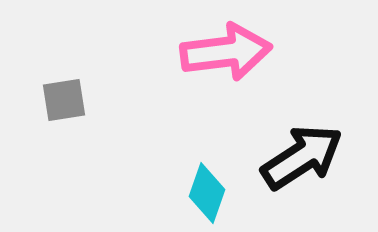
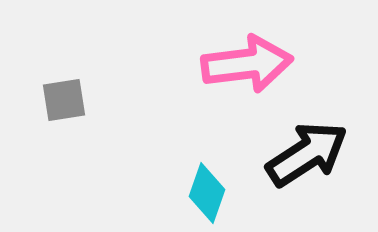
pink arrow: moved 21 px right, 12 px down
black arrow: moved 5 px right, 3 px up
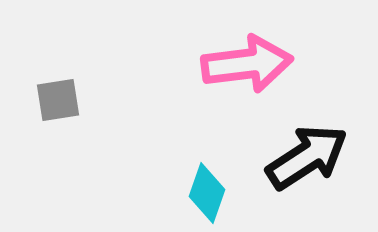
gray square: moved 6 px left
black arrow: moved 3 px down
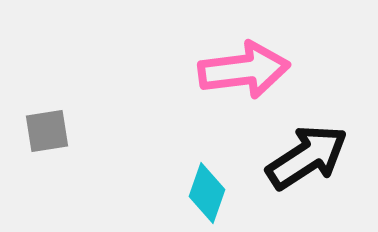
pink arrow: moved 3 px left, 6 px down
gray square: moved 11 px left, 31 px down
